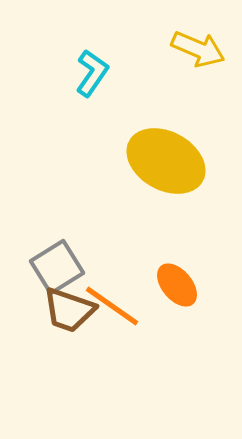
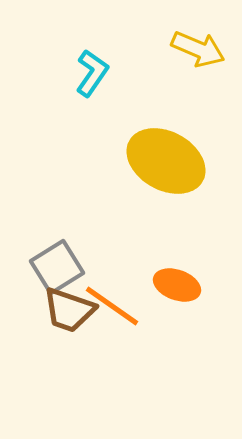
orange ellipse: rotated 30 degrees counterclockwise
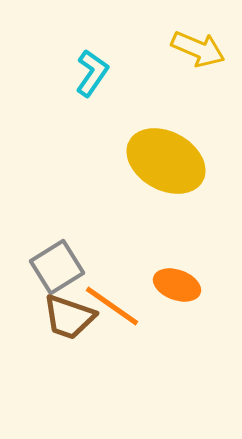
brown trapezoid: moved 7 px down
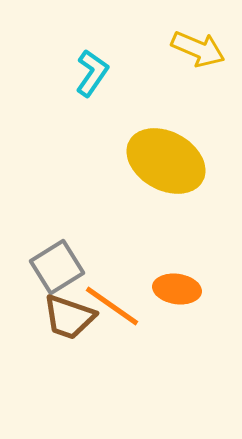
orange ellipse: moved 4 px down; rotated 12 degrees counterclockwise
